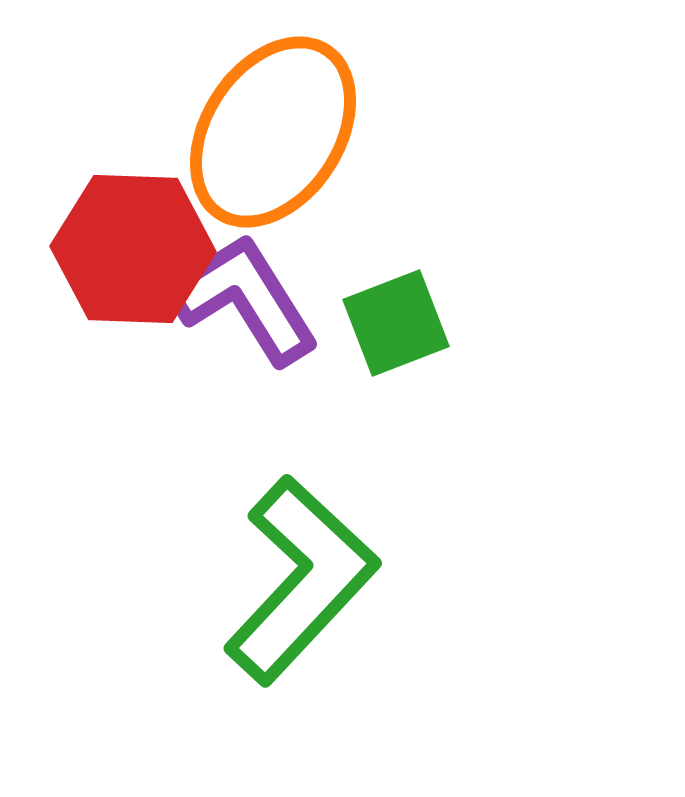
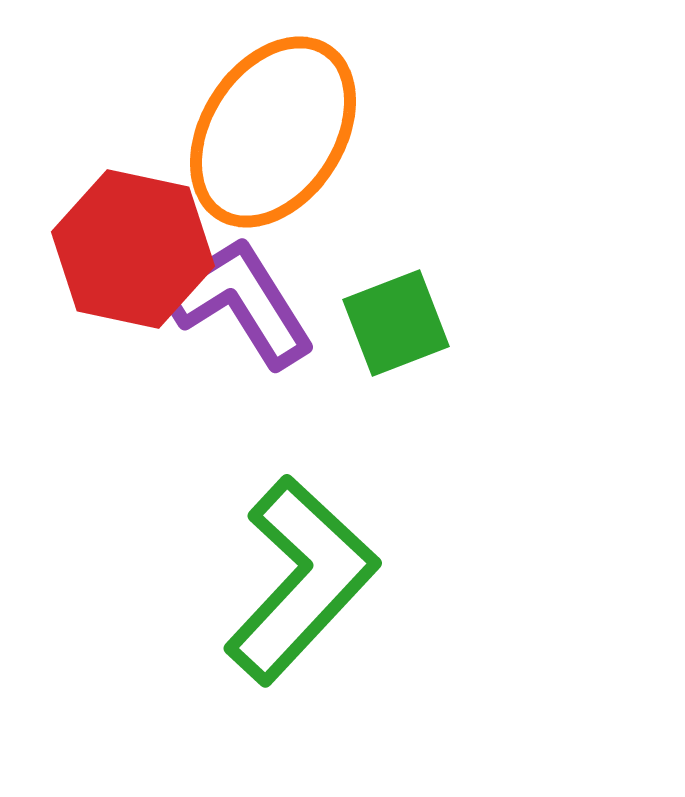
red hexagon: rotated 10 degrees clockwise
purple L-shape: moved 4 px left, 3 px down
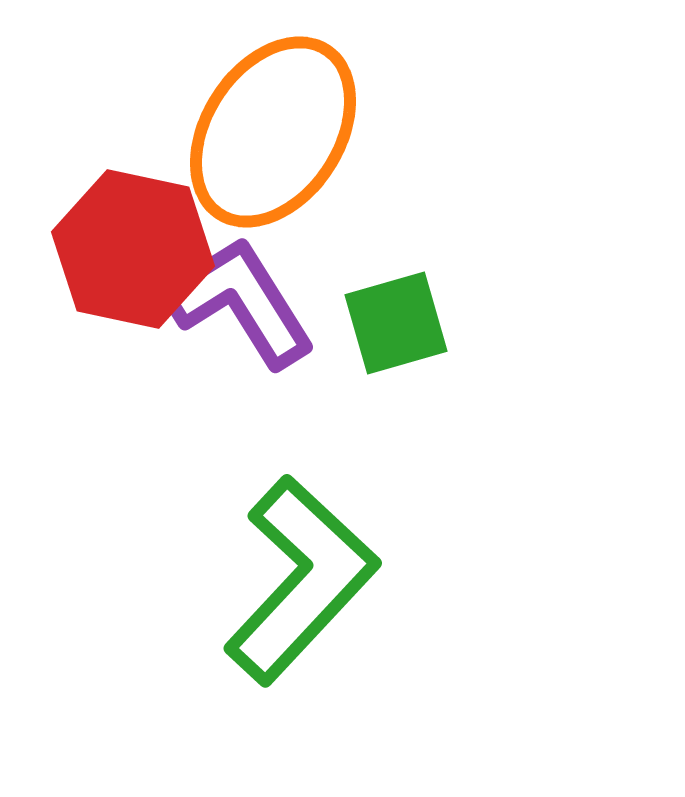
green square: rotated 5 degrees clockwise
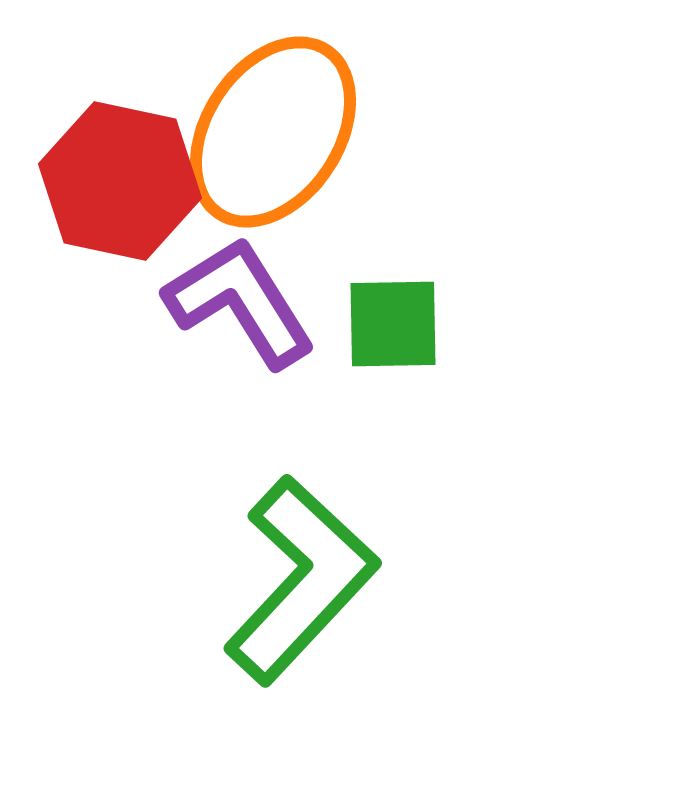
red hexagon: moved 13 px left, 68 px up
green square: moved 3 px left, 1 px down; rotated 15 degrees clockwise
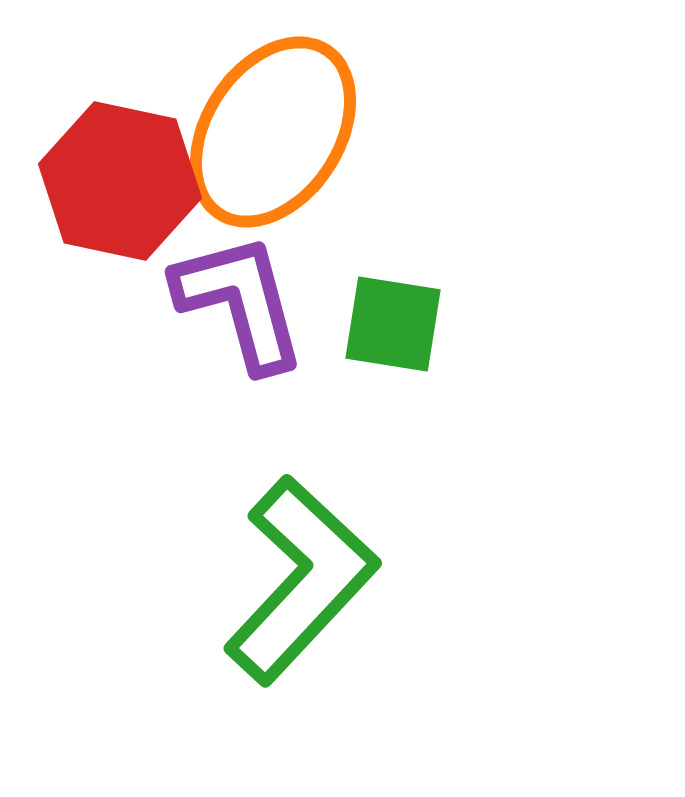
purple L-shape: rotated 17 degrees clockwise
green square: rotated 10 degrees clockwise
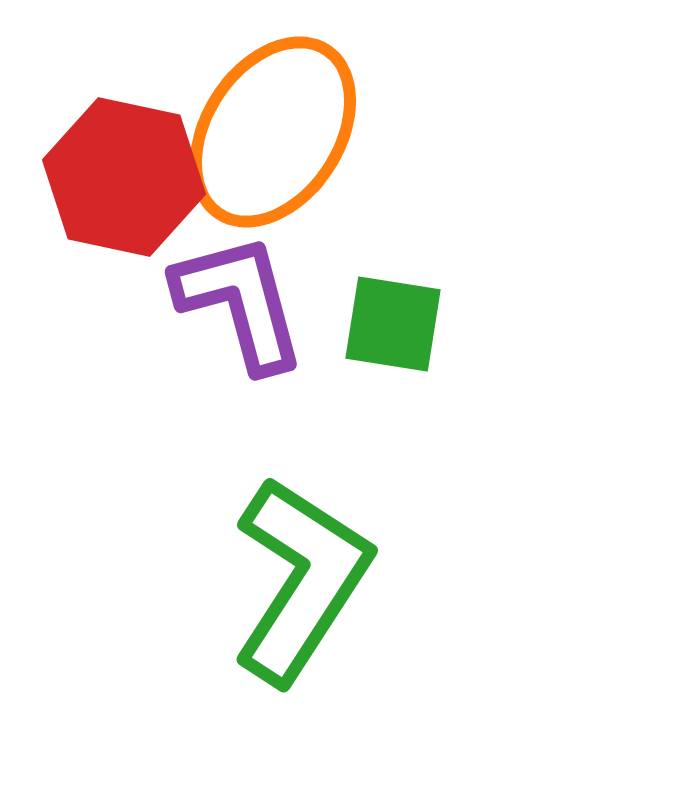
red hexagon: moved 4 px right, 4 px up
green L-shape: rotated 10 degrees counterclockwise
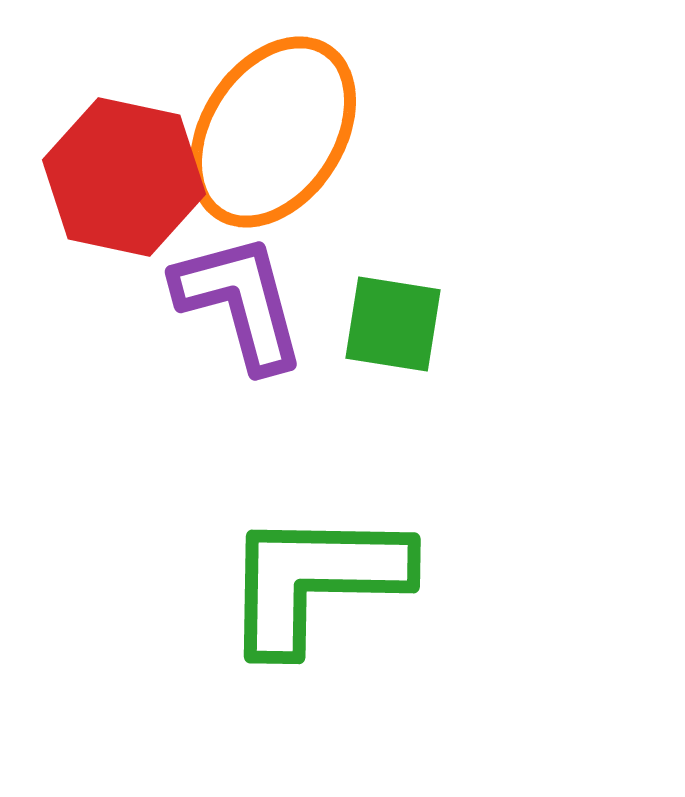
green L-shape: moved 14 px right; rotated 122 degrees counterclockwise
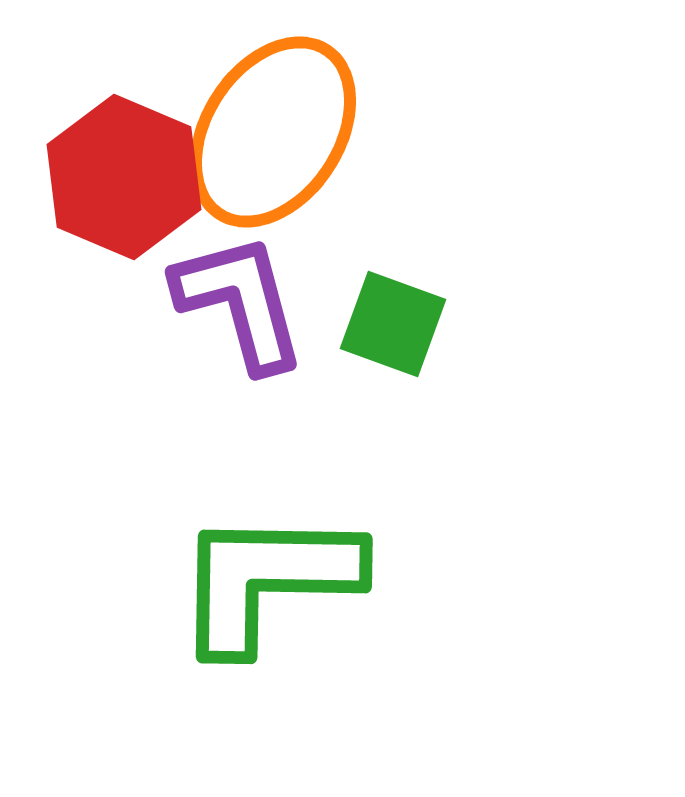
red hexagon: rotated 11 degrees clockwise
green square: rotated 11 degrees clockwise
green L-shape: moved 48 px left
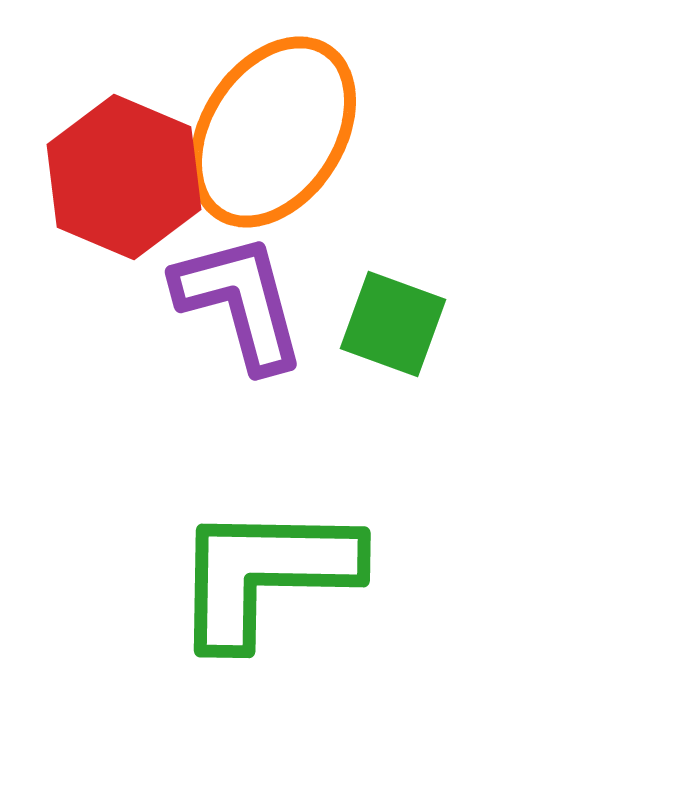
green L-shape: moved 2 px left, 6 px up
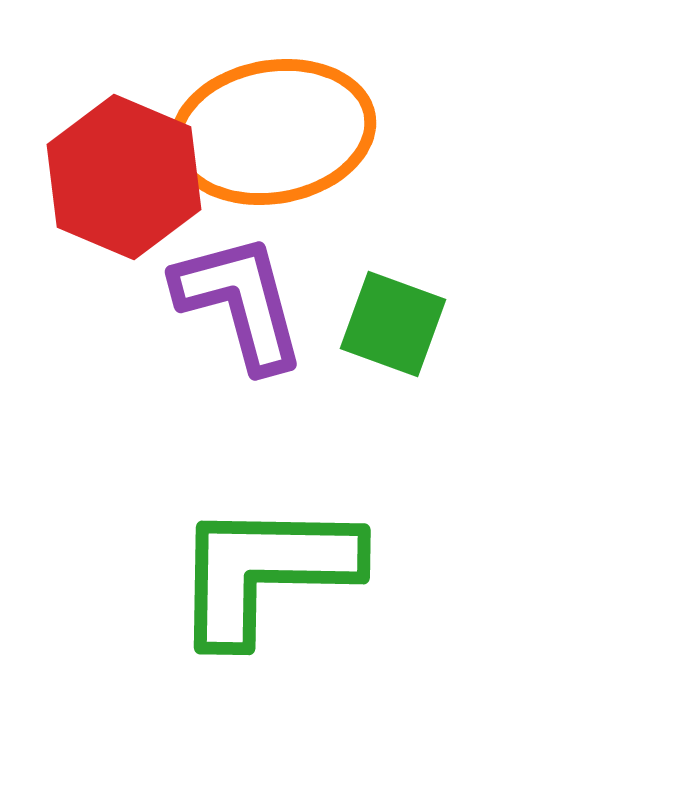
orange ellipse: rotated 47 degrees clockwise
green L-shape: moved 3 px up
